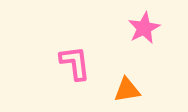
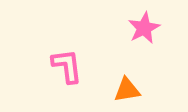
pink L-shape: moved 8 px left, 3 px down
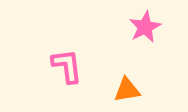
pink star: moved 1 px right, 1 px up
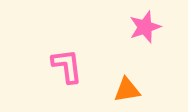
pink star: rotated 8 degrees clockwise
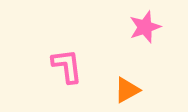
orange triangle: rotated 20 degrees counterclockwise
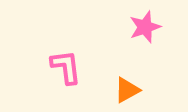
pink L-shape: moved 1 px left, 1 px down
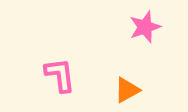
pink L-shape: moved 6 px left, 8 px down
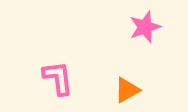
pink L-shape: moved 2 px left, 3 px down
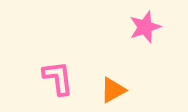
orange triangle: moved 14 px left
